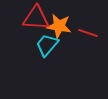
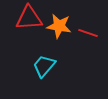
red triangle: moved 7 px left; rotated 8 degrees counterclockwise
cyan trapezoid: moved 3 px left, 21 px down
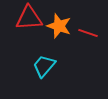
orange star: rotated 10 degrees clockwise
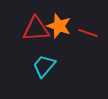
red triangle: moved 7 px right, 11 px down
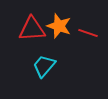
red triangle: moved 4 px left
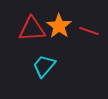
orange star: rotated 15 degrees clockwise
red line: moved 1 px right, 2 px up
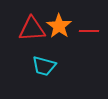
red line: rotated 18 degrees counterclockwise
cyan trapezoid: rotated 115 degrees counterclockwise
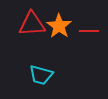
red triangle: moved 5 px up
cyan trapezoid: moved 3 px left, 9 px down
